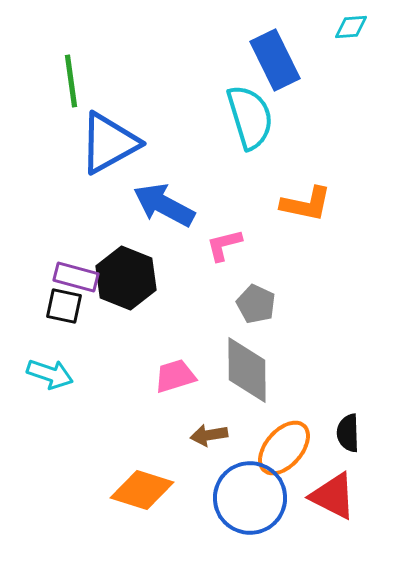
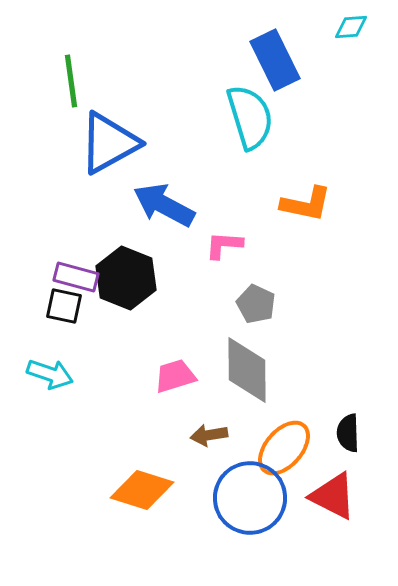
pink L-shape: rotated 18 degrees clockwise
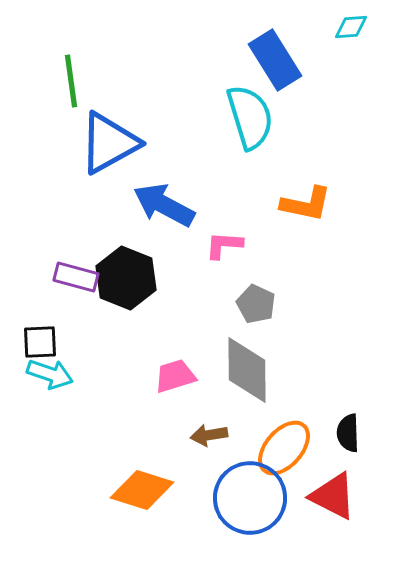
blue rectangle: rotated 6 degrees counterclockwise
black square: moved 24 px left, 36 px down; rotated 15 degrees counterclockwise
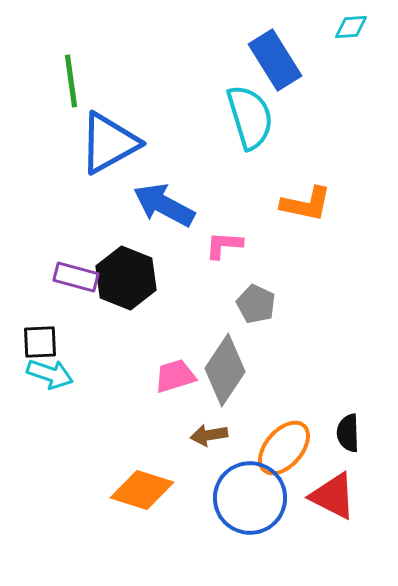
gray diamond: moved 22 px left; rotated 34 degrees clockwise
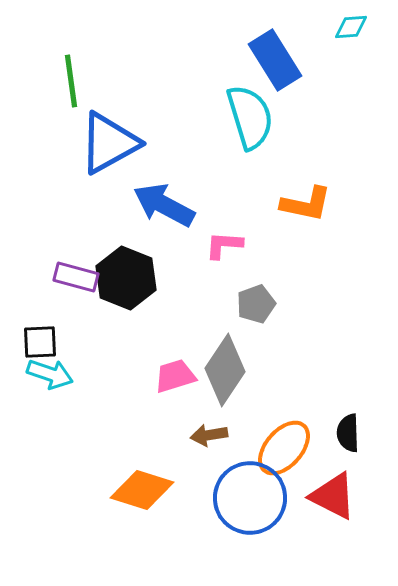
gray pentagon: rotated 27 degrees clockwise
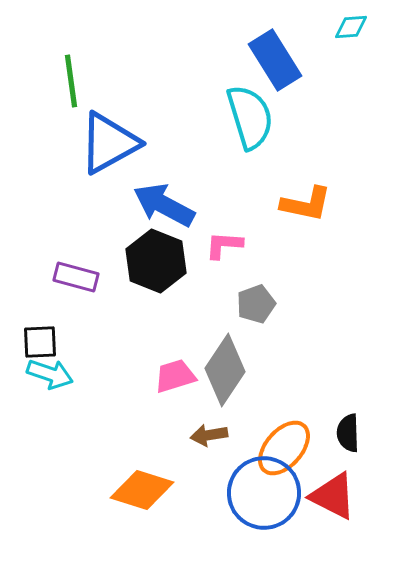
black hexagon: moved 30 px right, 17 px up
blue circle: moved 14 px right, 5 px up
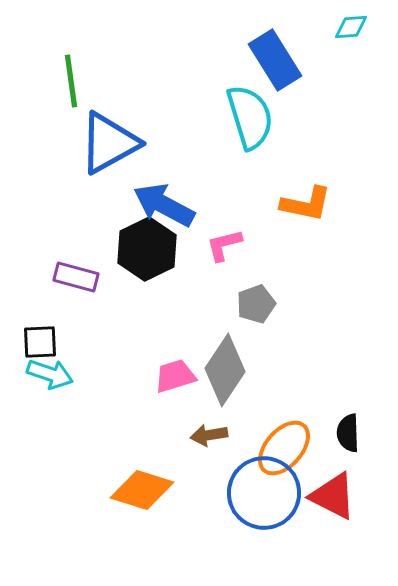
pink L-shape: rotated 18 degrees counterclockwise
black hexagon: moved 9 px left, 12 px up; rotated 12 degrees clockwise
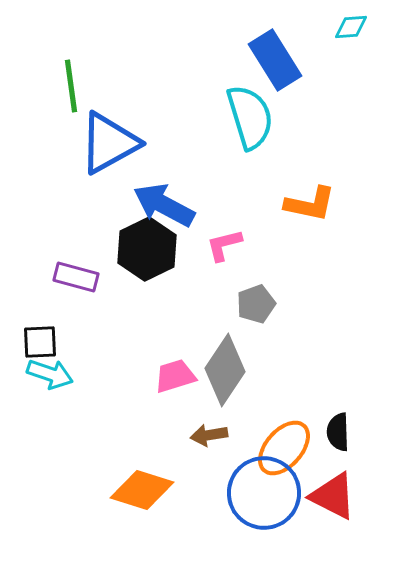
green line: moved 5 px down
orange L-shape: moved 4 px right
black semicircle: moved 10 px left, 1 px up
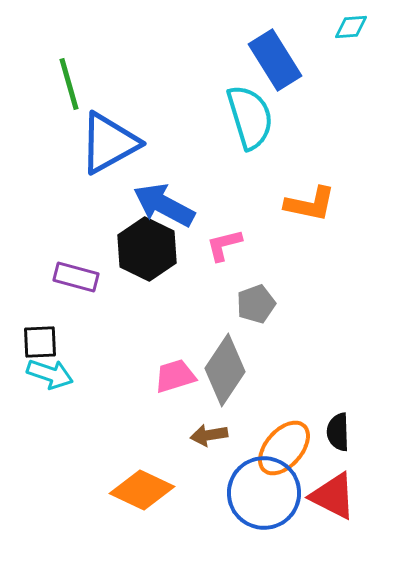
green line: moved 2 px left, 2 px up; rotated 8 degrees counterclockwise
black hexagon: rotated 8 degrees counterclockwise
orange diamond: rotated 8 degrees clockwise
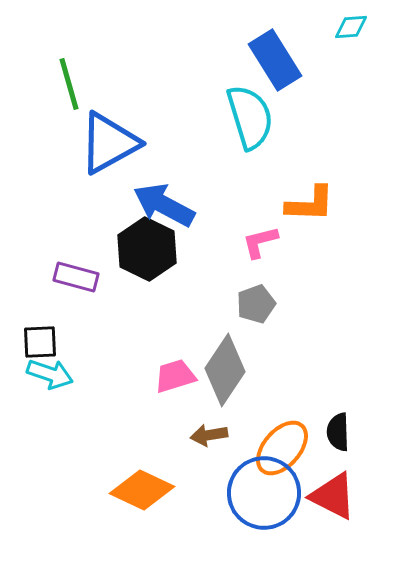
orange L-shape: rotated 10 degrees counterclockwise
pink L-shape: moved 36 px right, 3 px up
orange ellipse: moved 2 px left
